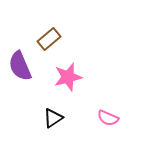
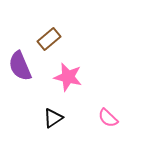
pink star: rotated 28 degrees clockwise
pink semicircle: rotated 20 degrees clockwise
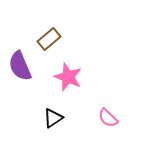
pink star: rotated 8 degrees clockwise
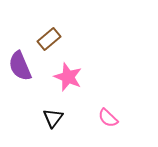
black triangle: rotated 20 degrees counterclockwise
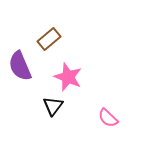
black triangle: moved 12 px up
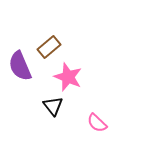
brown rectangle: moved 8 px down
black triangle: rotated 15 degrees counterclockwise
pink semicircle: moved 11 px left, 5 px down
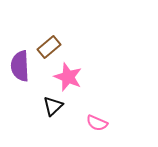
purple semicircle: rotated 20 degrees clockwise
black triangle: rotated 25 degrees clockwise
pink semicircle: rotated 20 degrees counterclockwise
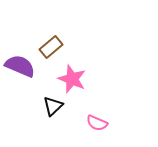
brown rectangle: moved 2 px right
purple semicircle: rotated 116 degrees clockwise
pink star: moved 4 px right, 2 px down
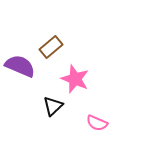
pink star: moved 3 px right
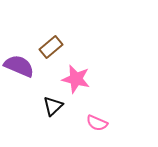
purple semicircle: moved 1 px left
pink star: moved 1 px right; rotated 8 degrees counterclockwise
